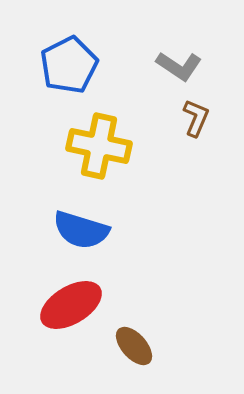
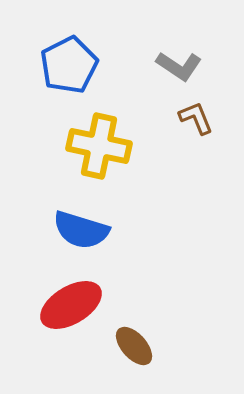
brown L-shape: rotated 45 degrees counterclockwise
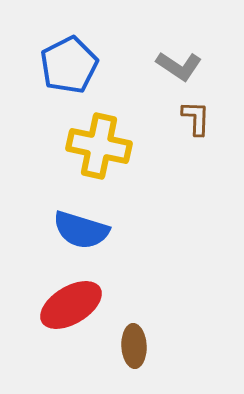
brown L-shape: rotated 24 degrees clockwise
brown ellipse: rotated 39 degrees clockwise
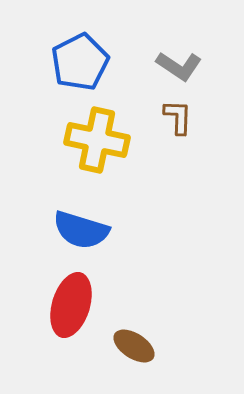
blue pentagon: moved 11 px right, 3 px up
brown L-shape: moved 18 px left, 1 px up
yellow cross: moved 2 px left, 6 px up
red ellipse: rotated 42 degrees counterclockwise
brown ellipse: rotated 54 degrees counterclockwise
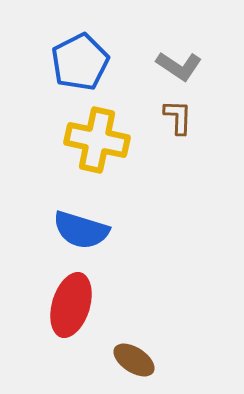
brown ellipse: moved 14 px down
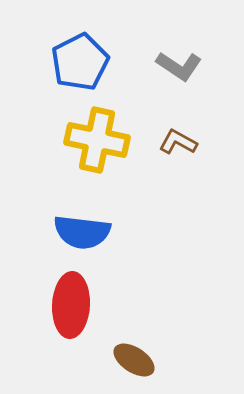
brown L-shape: moved 25 px down; rotated 63 degrees counterclockwise
blue semicircle: moved 1 px right, 2 px down; rotated 10 degrees counterclockwise
red ellipse: rotated 14 degrees counterclockwise
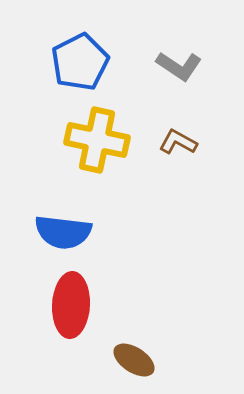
blue semicircle: moved 19 px left
